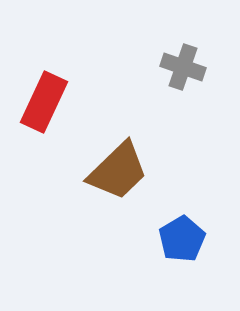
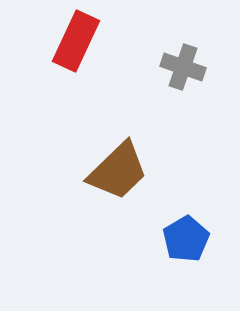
red rectangle: moved 32 px right, 61 px up
blue pentagon: moved 4 px right
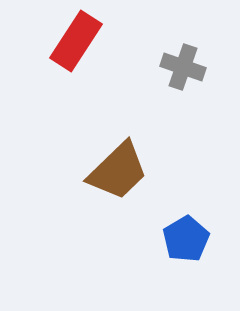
red rectangle: rotated 8 degrees clockwise
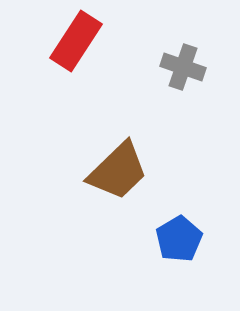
blue pentagon: moved 7 px left
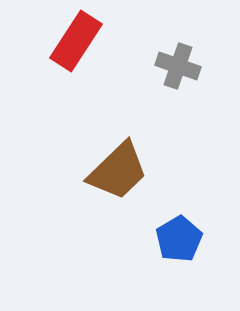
gray cross: moved 5 px left, 1 px up
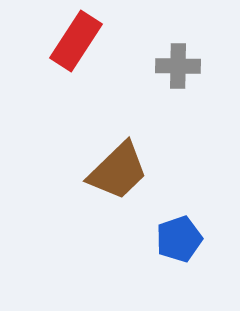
gray cross: rotated 18 degrees counterclockwise
blue pentagon: rotated 12 degrees clockwise
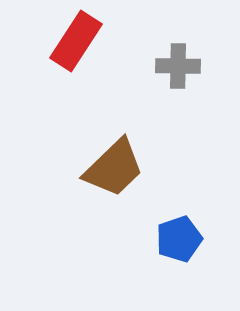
brown trapezoid: moved 4 px left, 3 px up
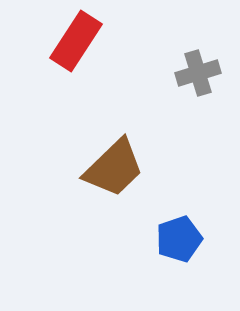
gray cross: moved 20 px right, 7 px down; rotated 18 degrees counterclockwise
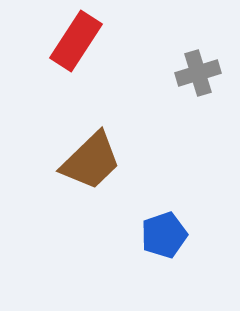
brown trapezoid: moved 23 px left, 7 px up
blue pentagon: moved 15 px left, 4 px up
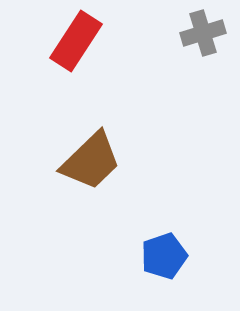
gray cross: moved 5 px right, 40 px up
blue pentagon: moved 21 px down
